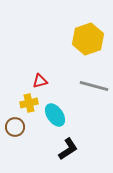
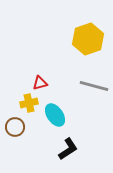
red triangle: moved 2 px down
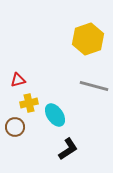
red triangle: moved 22 px left, 3 px up
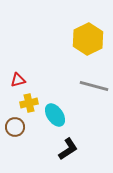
yellow hexagon: rotated 8 degrees counterclockwise
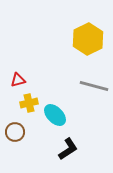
cyan ellipse: rotated 10 degrees counterclockwise
brown circle: moved 5 px down
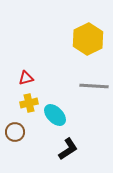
red triangle: moved 8 px right, 2 px up
gray line: rotated 12 degrees counterclockwise
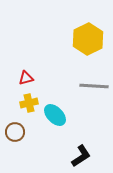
black L-shape: moved 13 px right, 7 px down
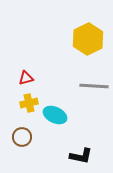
cyan ellipse: rotated 20 degrees counterclockwise
brown circle: moved 7 px right, 5 px down
black L-shape: rotated 45 degrees clockwise
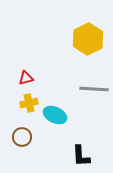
gray line: moved 3 px down
black L-shape: rotated 75 degrees clockwise
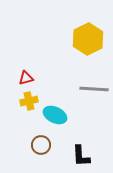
yellow cross: moved 2 px up
brown circle: moved 19 px right, 8 px down
